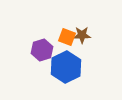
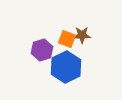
orange square: moved 2 px down
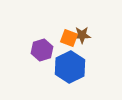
orange square: moved 2 px right, 1 px up
blue hexagon: moved 4 px right
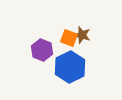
brown star: rotated 18 degrees clockwise
purple hexagon: rotated 20 degrees counterclockwise
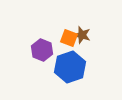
blue hexagon: rotated 8 degrees clockwise
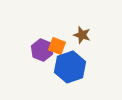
orange square: moved 12 px left, 8 px down
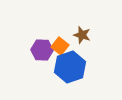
orange square: moved 3 px right; rotated 18 degrees clockwise
purple hexagon: rotated 20 degrees counterclockwise
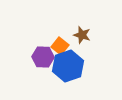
purple hexagon: moved 1 px right, 7 px down
blue hexagon: moved 2 px left, 1 px up
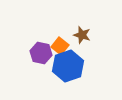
purple hexagon: moved 2 px left, 4 px up; rotated 10 degrees clockwise
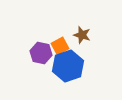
orange square: rotated 24 degrees clockwise
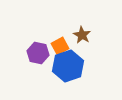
brown star: rotated 12 degrees clockwise
purple hexagon: moved 3 px left
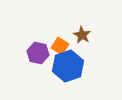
orange square: rotated 30 degrees counterclockwise
